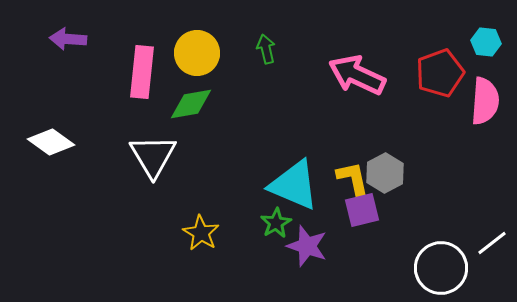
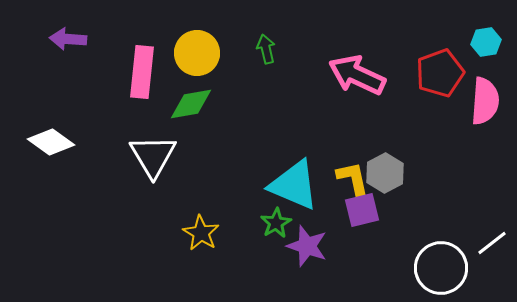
cyan hexagon: rotated 16 degrees counterclockwise
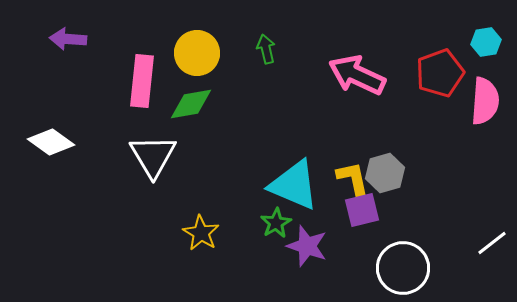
pink rectangle: moved 9 px down
gray hexagon: rotated 12 degrees clockwise
white circle: moved 38 px left
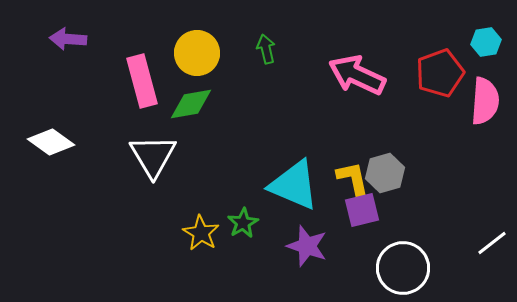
pink rectangle: rotated 21 degrees counterclockwise
green star: moved 33 px left
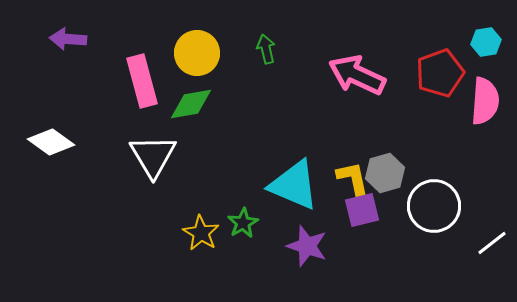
white circle: moved 31 px right, 62 px up
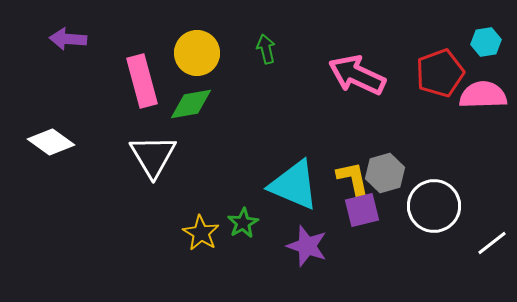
pink semicircle: moved 2 px left, 6 px up; rotated 96 degrees counterclockwise
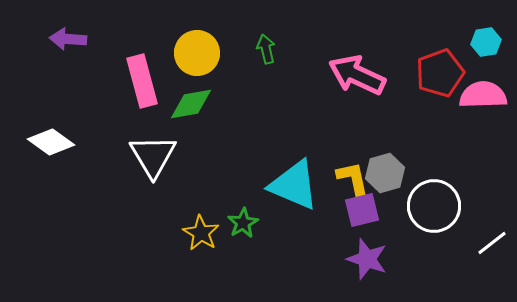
purple star: moved 60 px right, 13 px down
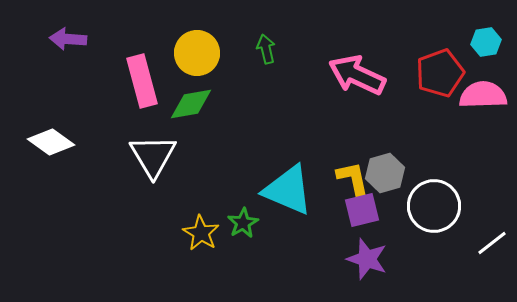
cyan triangle: moved 6 px left, 5 px down
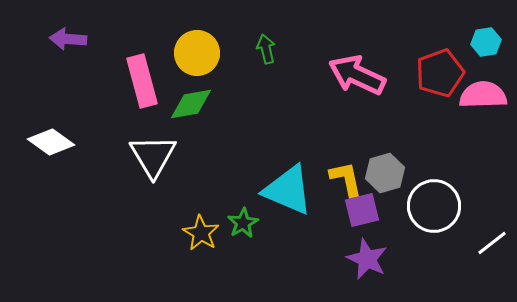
yellow L-shape: moved 7 px left
purple star: rotated 6 degrees clockwise
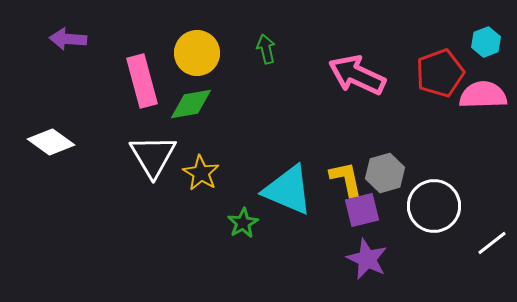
cyan hexagon: rotated 12 degrees counterclockwise
yellow star: moved 60 px up
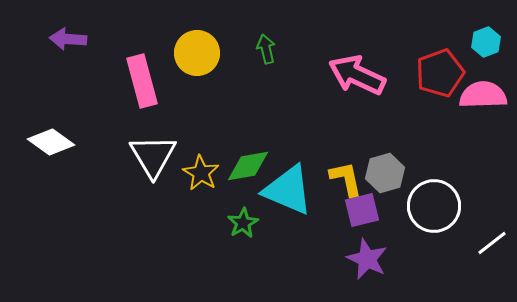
green diamond: moved 57 px right, 62 px down
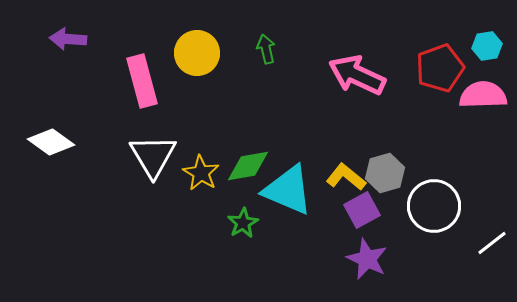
cyan hexagon: moved 1 px right, 4 px down; rotated 12 degrees clockwise
red pentagon: moved 5 px up
yellow L-shape: moved 2 px up; rotated 39 degrees counterclockwise
purple square: rotated 15 degrees counterclockwise
